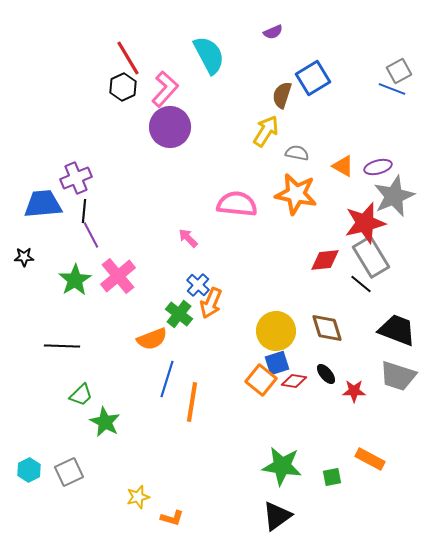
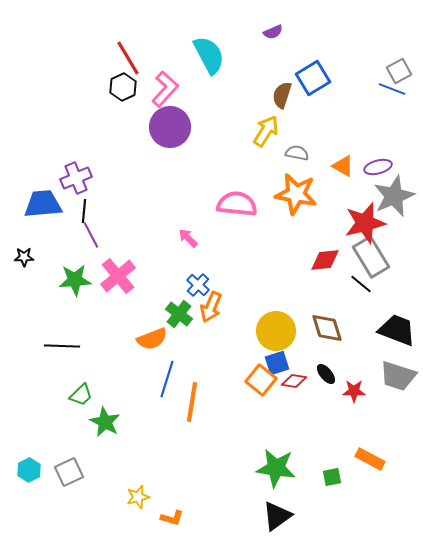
green star at (75, 280): rotated 28 degrees clockwise
orange arrow at (211, 303): moved 4 px down
green star at (282, 466): moved 6 px left, 2 px down
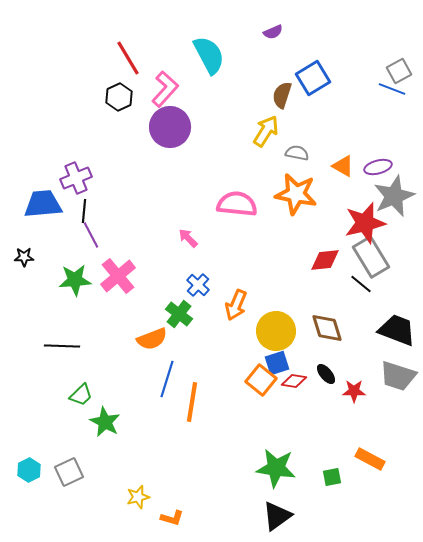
black hexagon at (123, 87): moved 4 px left, 10 px down
orange arrow at (211, 307): moved 25 px right, 2 px up
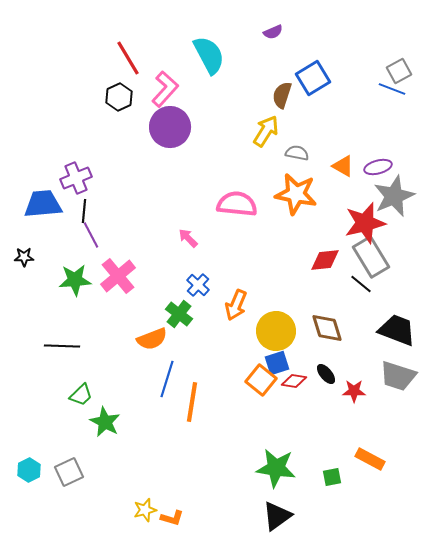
yellow star at (138, 497): moved 7 px right, 13 px down
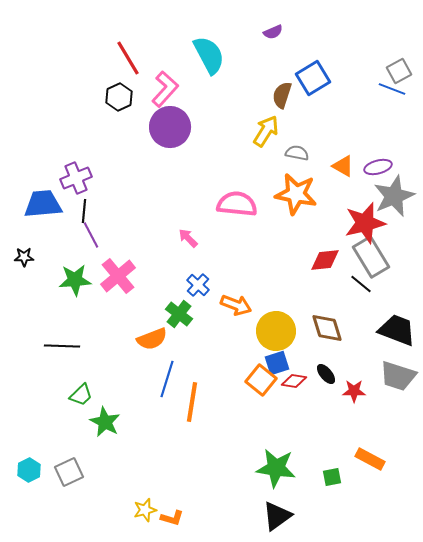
orange arrow at (236, 305): rotated 92 degrees counterclockwise
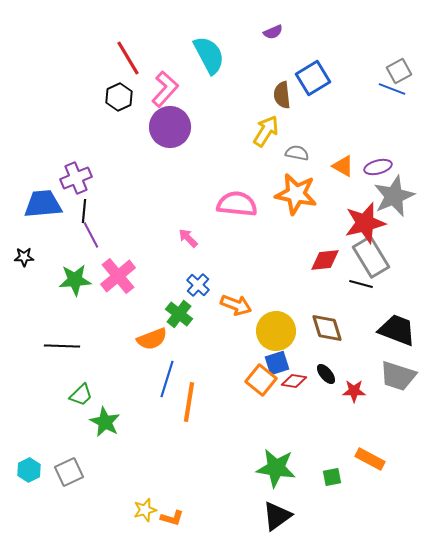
brown semicircle at (282, 95): rotated 24 degrees counterclockwise
black line at (361, 284): rotated 25 degrees counterclockwise
orange line at (192, 402): moved 3 px left
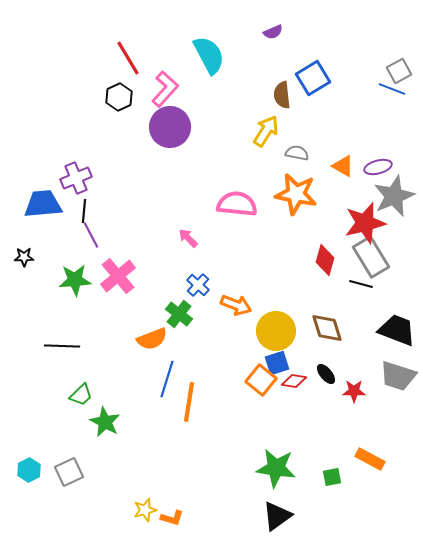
red diamond at (325, 260): rotated 68 degrees counterclockwise
